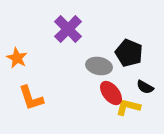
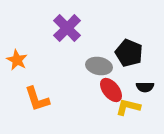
purple cross: moved 1 px left, 1 px up
orange star: moved 2 px down
black semicircle: rotated 30 degrees counterclockwise
red ellipse: moved 3 px up
orange L-shape: moved 6 px right, 1 px down
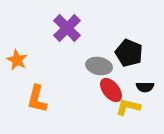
orange L-shape: rotated 32 degrees clockwise
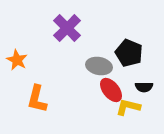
black semicircle: moved 1 px left
